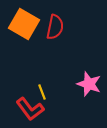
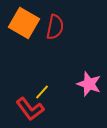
orange square: moved 1 px up
yellow line: rotated 63 degrees clockwise
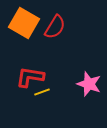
red semicircle: rotated 20 degrees clockwise
yellow line: rotated 28 degrees clockwise
red L-shape: moved 32 px up; rotated 136 degrees clockwise
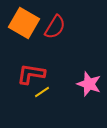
red L-shape: moved 1 px right, 3 px up
yellow line: rotated 14 degrees counterclockwise
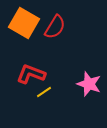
red L-shape: rotated 12 degrees clockwise
yellow line: moved 2 px right
